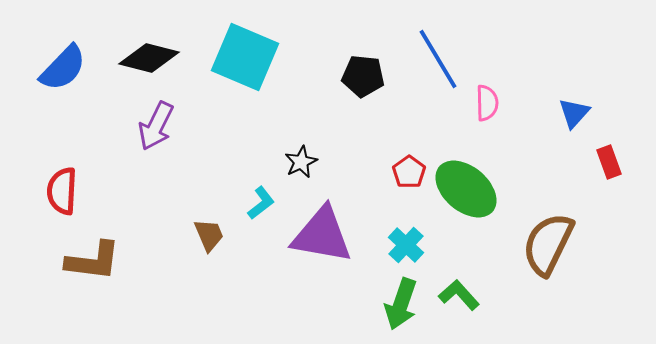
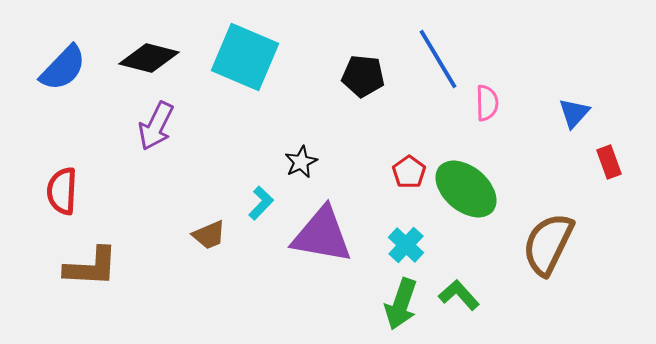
cyan L-shape: rotated 8 degrees counterclockwise
brown trapezoid: rotated 90 degrees clockwise
brown L-shape: moved 2 px left, 6 px down; rotated 4 degrees counterclockwise
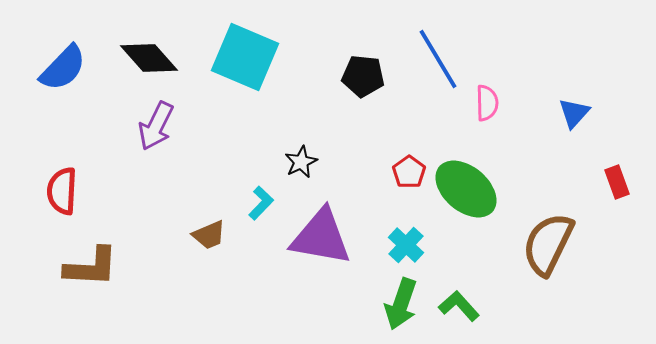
black diamond: rotated 34 degrees clockwise
red rectangle: moved 8 px right, 20 px down
purple triangle: moved 1 px left, 2 px down
green L-shape: moved 11 px down
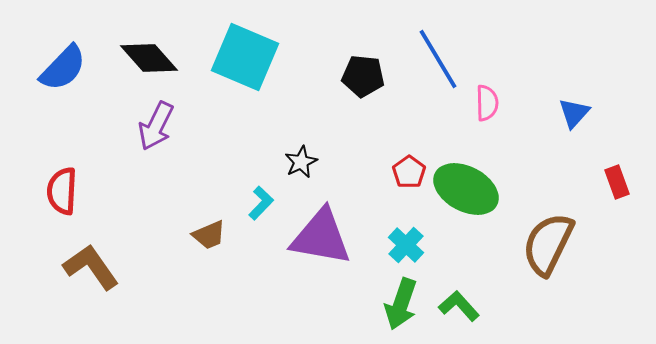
green ellipse: rotated 12 degrees counterclockwise
brown L-shape: rotated 128 degrees counterclockwise
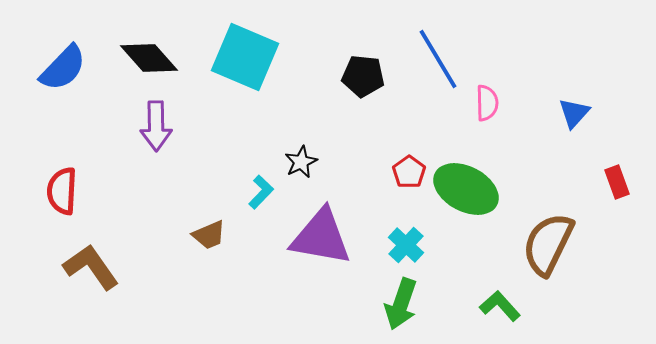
purple arrow: rotated 27 degrees counterclockwise
cyan L-shape: moved 11 px up
green L-shape: moved 41 px right
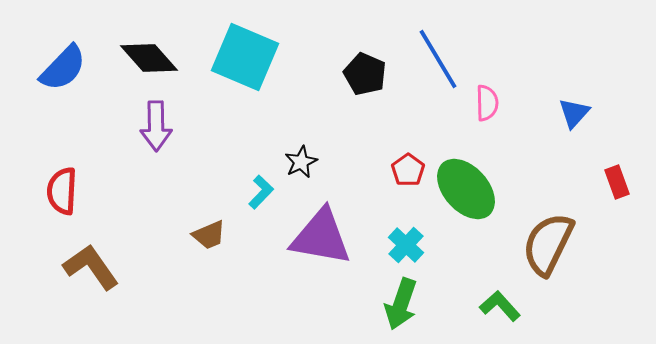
black pentagon: moved 2 px right, 2 px up; rotated 18 degrees clockwise
red pentagon: moved 1 px left, 2 px up
green ellipse: rotated 20 degrees clockwise
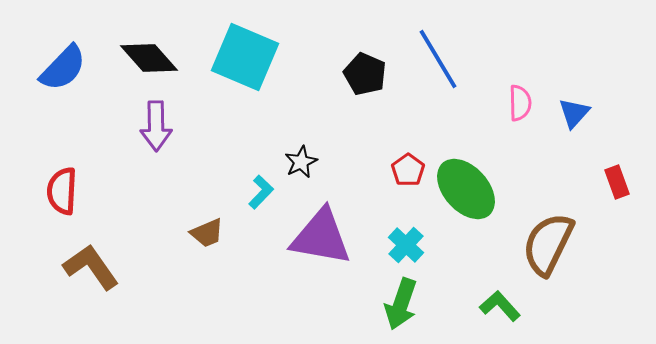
pink semicircle: moved 33 px right
brown trapezoid: moved 2 px left, 2 px up
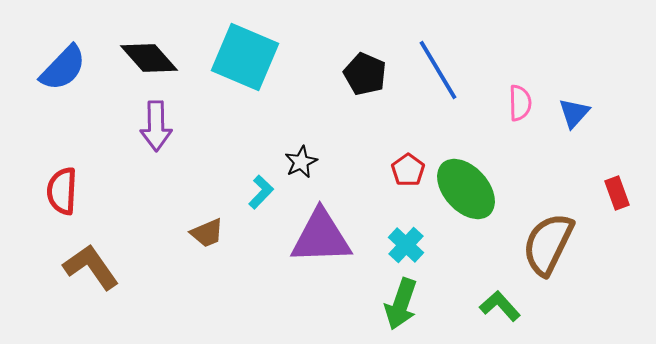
blue line: moved 11 px down
red rectangle: moved 11 px down
purple triangle: rotated 12 degrees counterclockwise
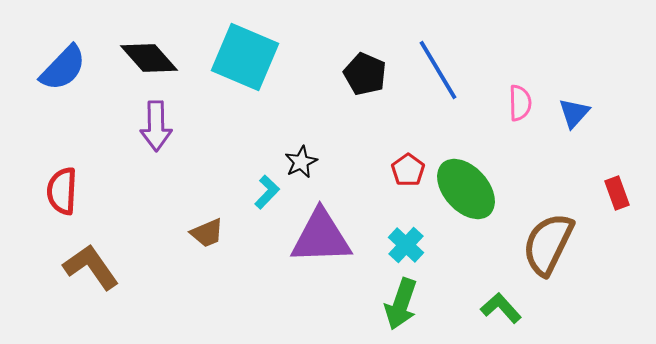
cyan L-shape: moved 6 px right
green L-shape: moved 1 px right, 2 px down
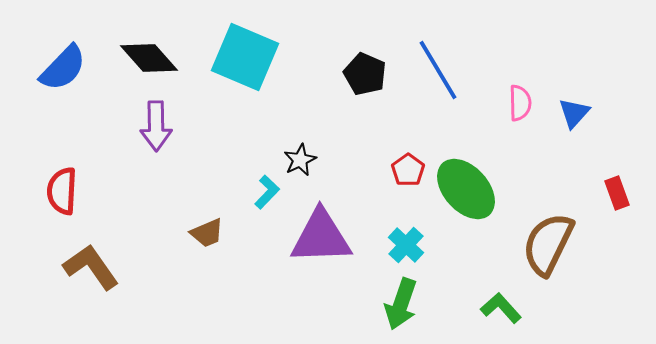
black star: moved 1 px left, 2 px up
